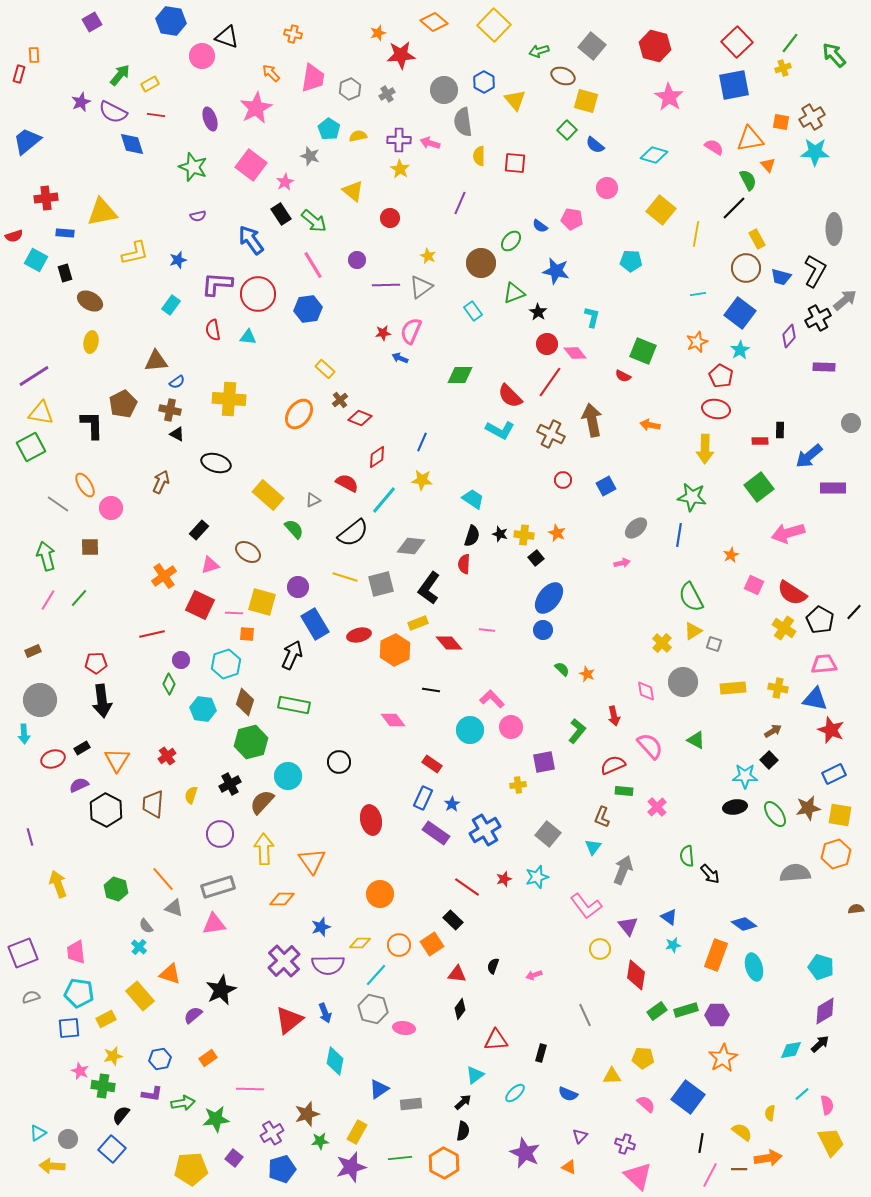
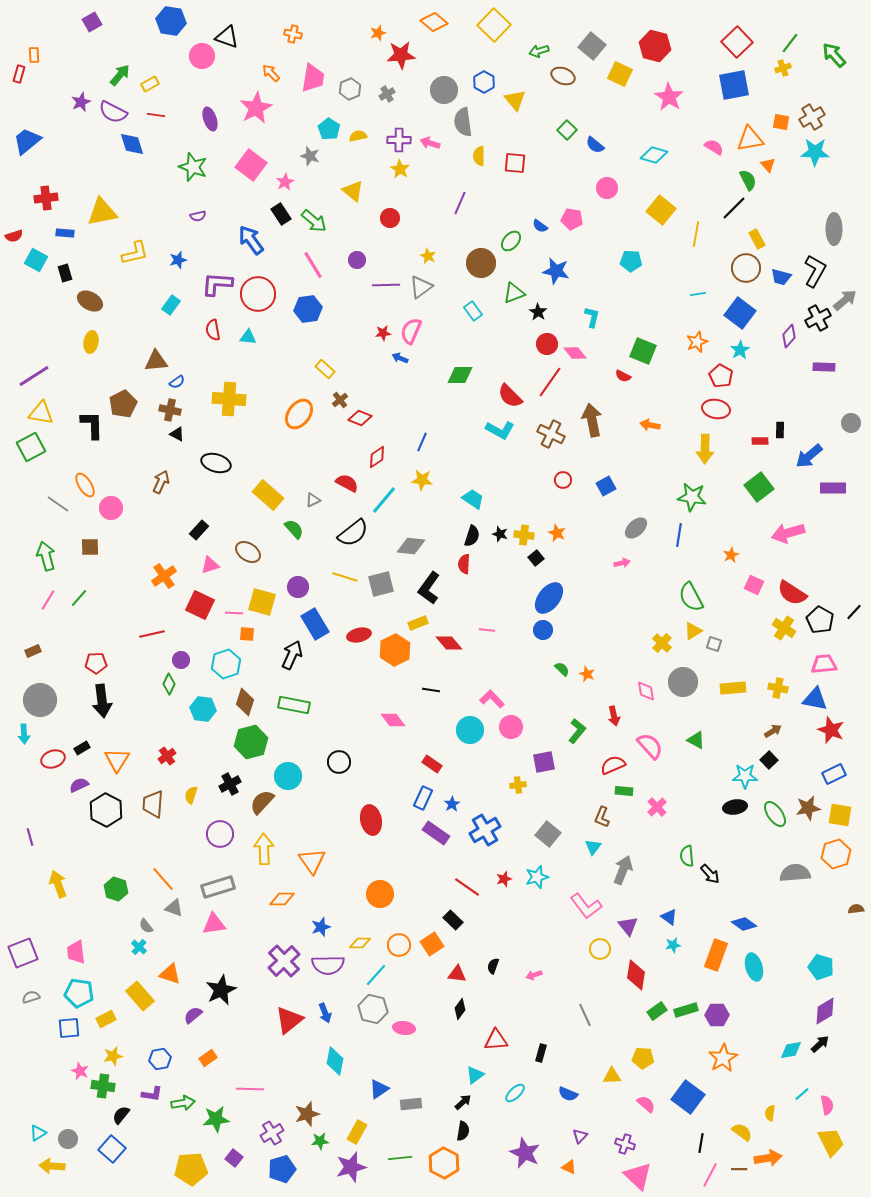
yellow square at (586, 101): moved 34 px right, 27 px up; rotated 10 degrees clockwise
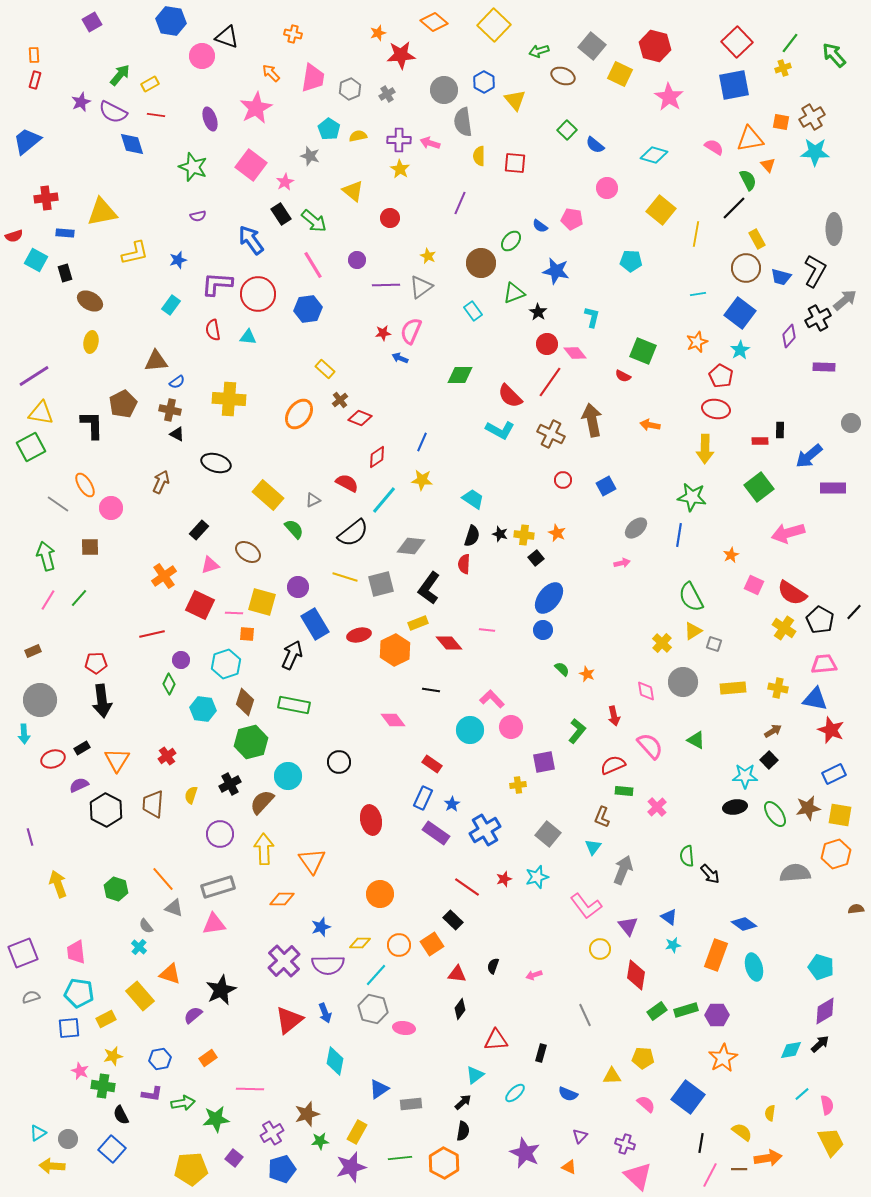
red rectangle at (19, 74): moved 16 px right, 6 px down
black semicircle at (121, 1115): rotated 66 degrees counterclockwise
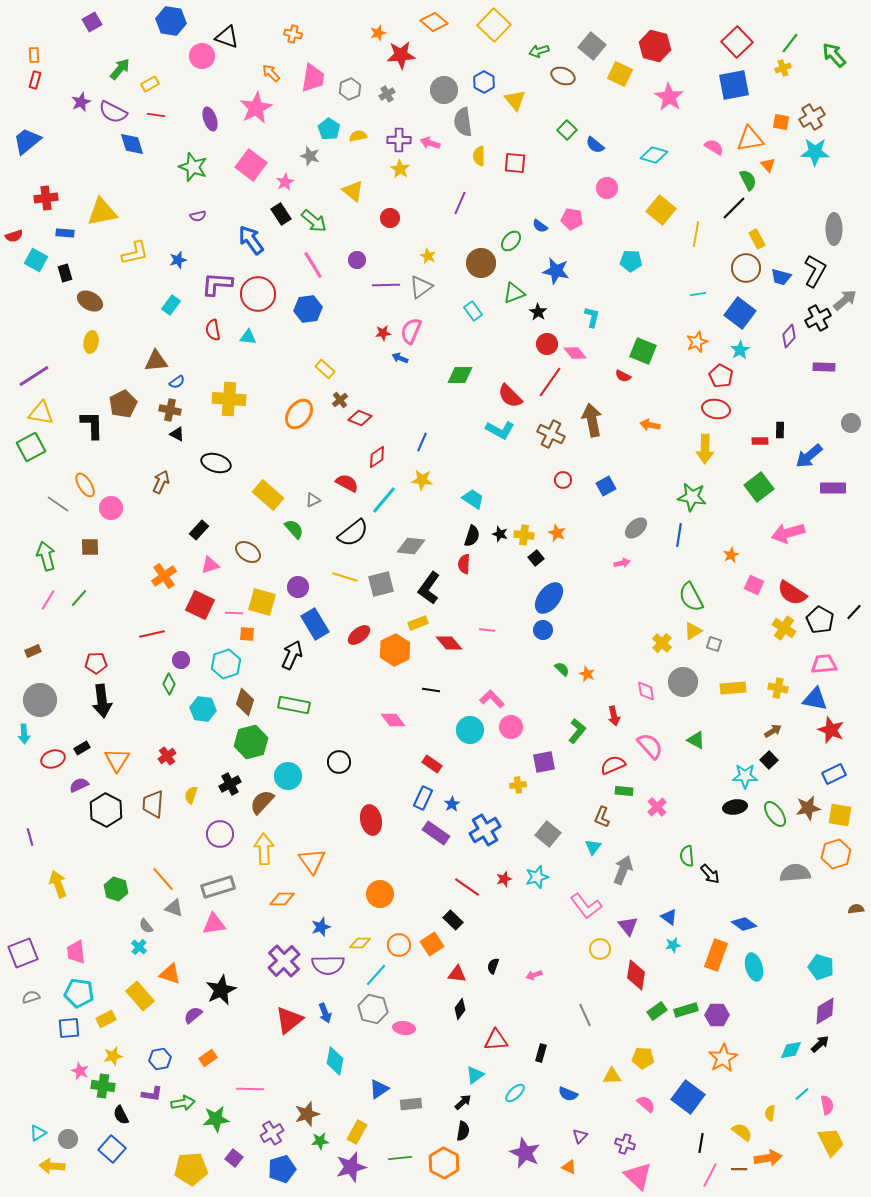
green arrow at (120, 75): moved 6 px up
red ellipse at (359, 635): rotated 25 degrees counterclockwise
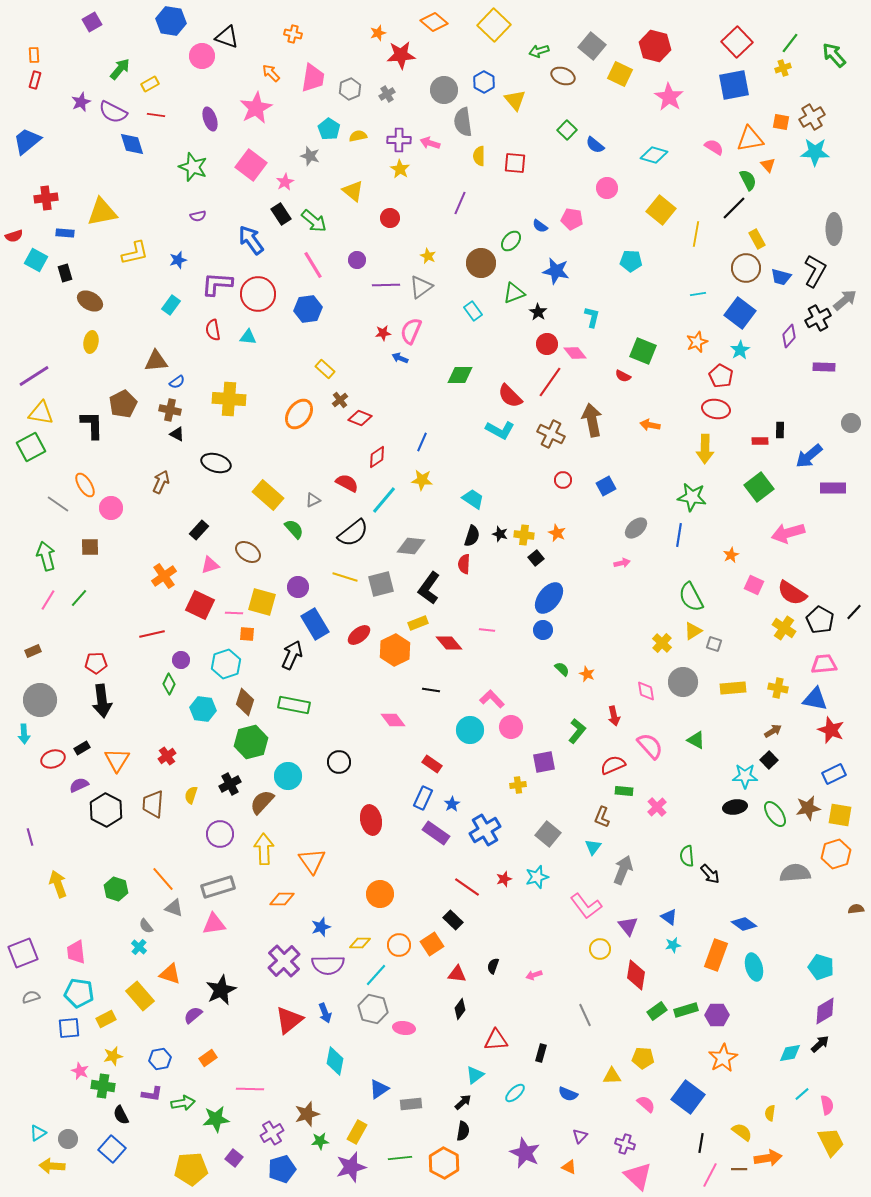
cyan diamond at (791, 1050): moved 1 px left, 3 px down
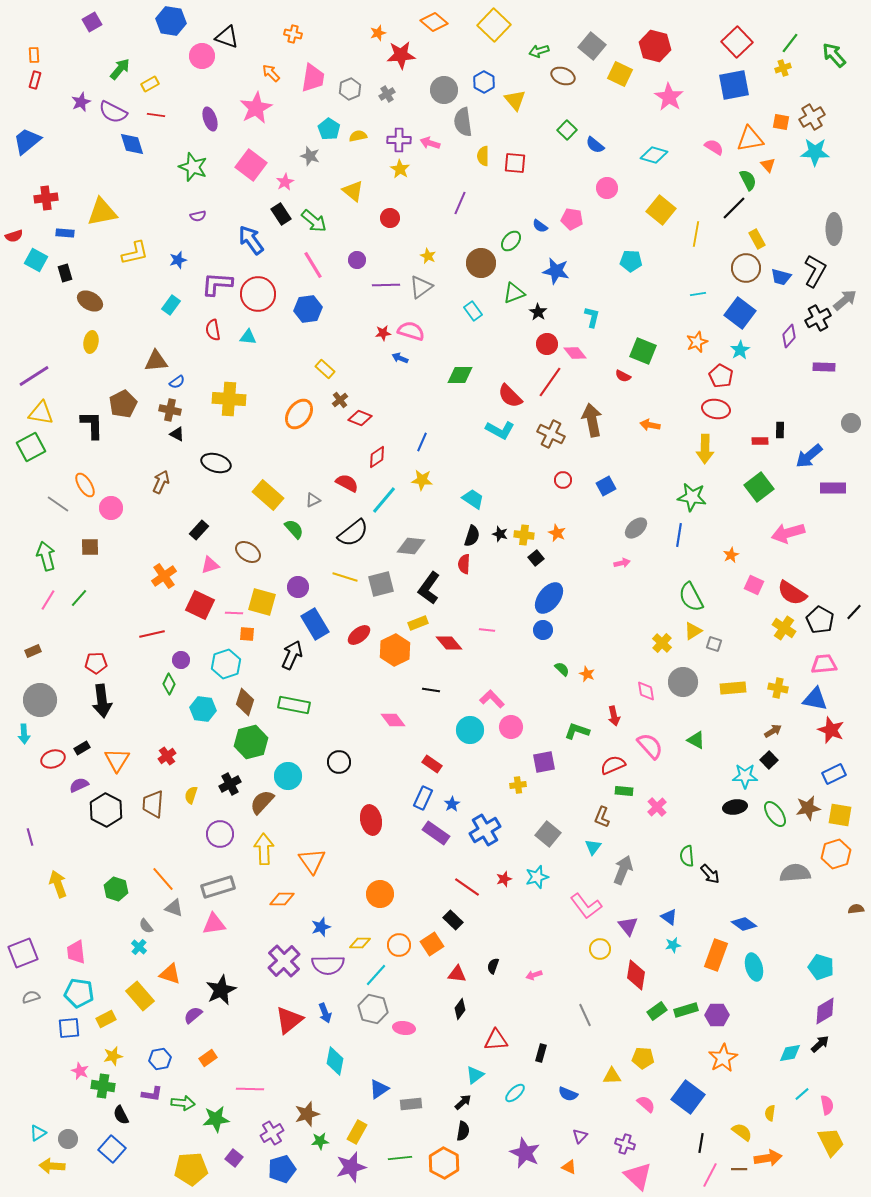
yellow semicircle at (479, 156): moved 4 px right
pink semicircle at (411, 331): rotated 84 degrees clockwise
green L-shape at (577, 731): rotated 110 degrees counterclockwise
green arrow at (183, 1103): rotated 15 degrees clockwise
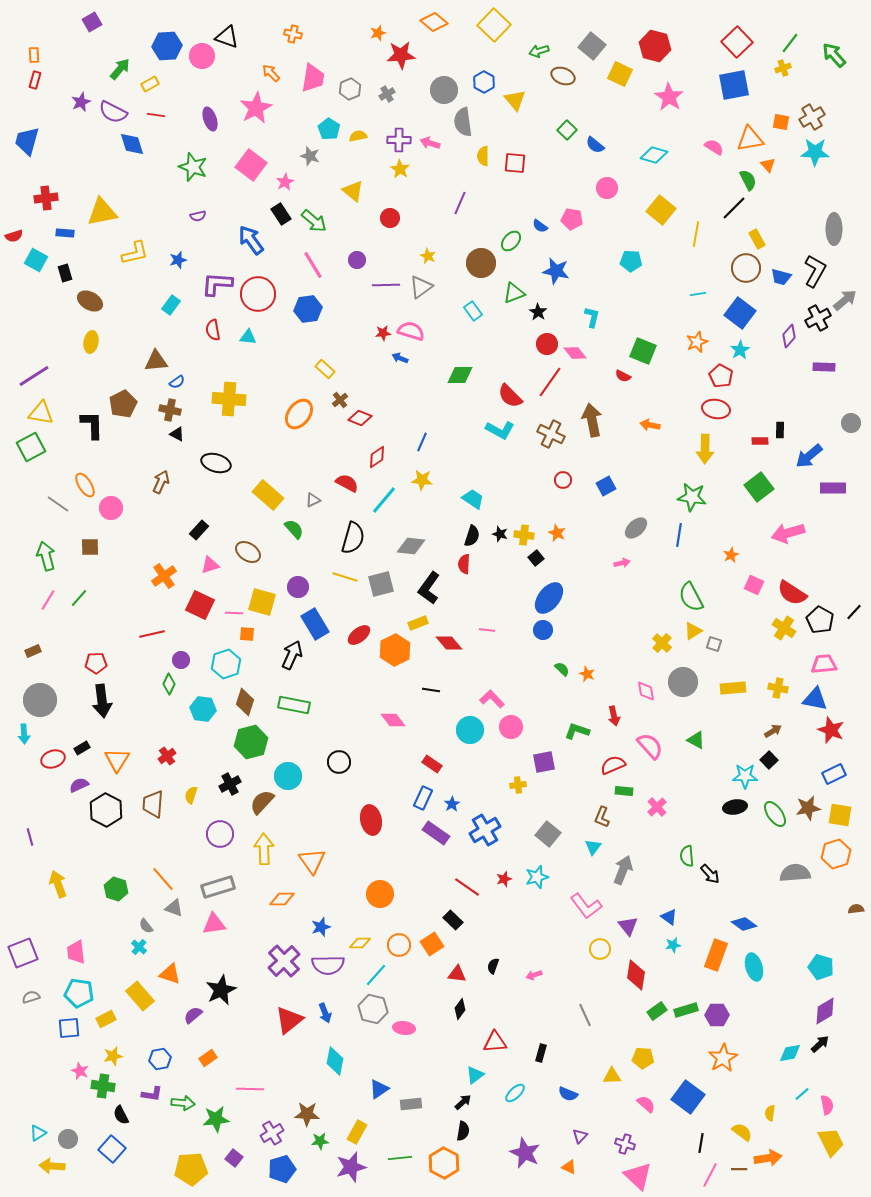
blue hexagon at (171, 21): moved 4 px left, 25 px down; rotated 12 degrees counterclockwise
blue trapezoid at (27, 141): rotated 36 degrees counterclockwise
black semicircle at (353, 533): moved 5 px down; rotated 36 degrees counterclockwise
red triangle at (496, 1040): moved 1 px left, 2 px down
brown star at (307, 1114): rotated 20 degrees clockwise
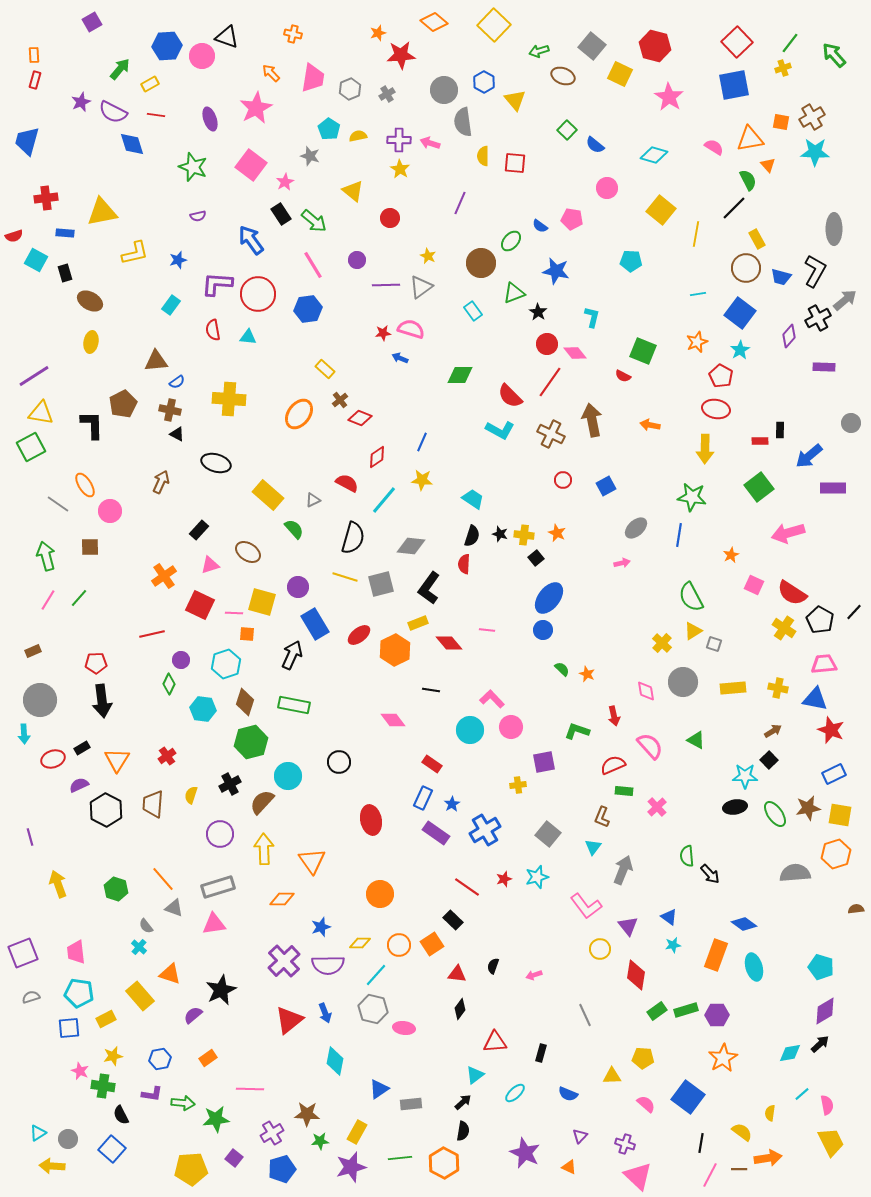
pink semicircle at (411, 331): moved 2 px up
pink circle at (111, 508): moved 1 px left, 3 px down
